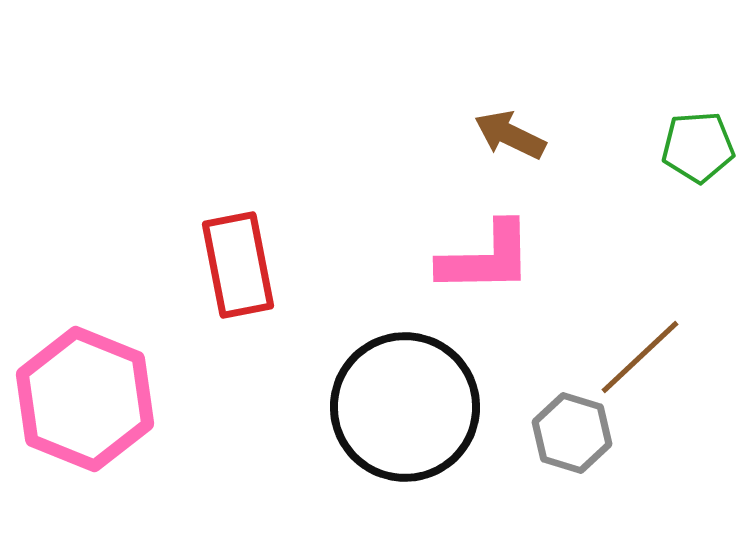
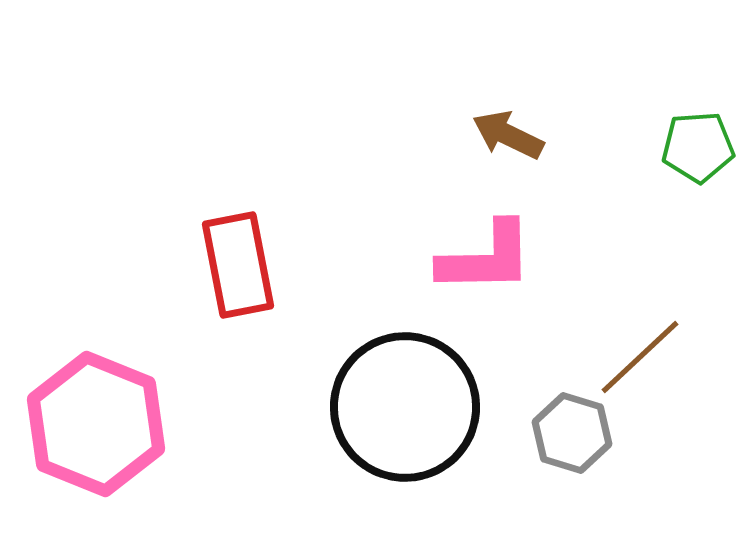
brown arrow: moved 2 px left
pink hexagon: moved 11 px right, 25 px down
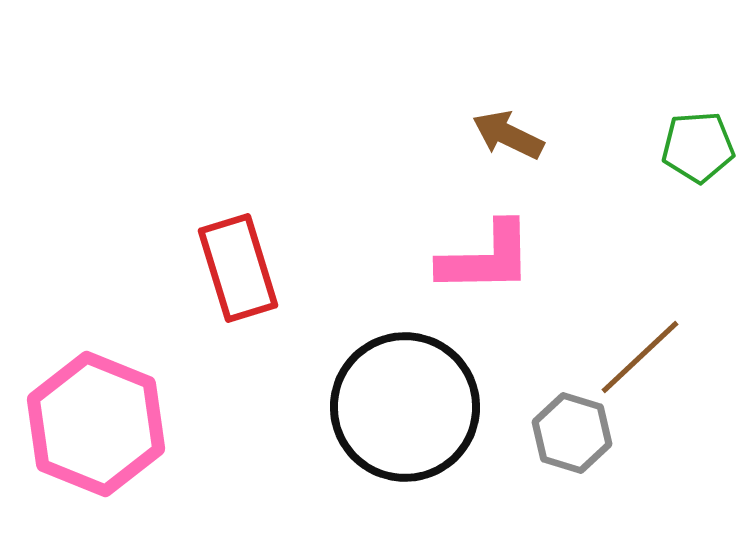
red rectangle: moved 3 px down; rotated 6 degrees counterclockwise
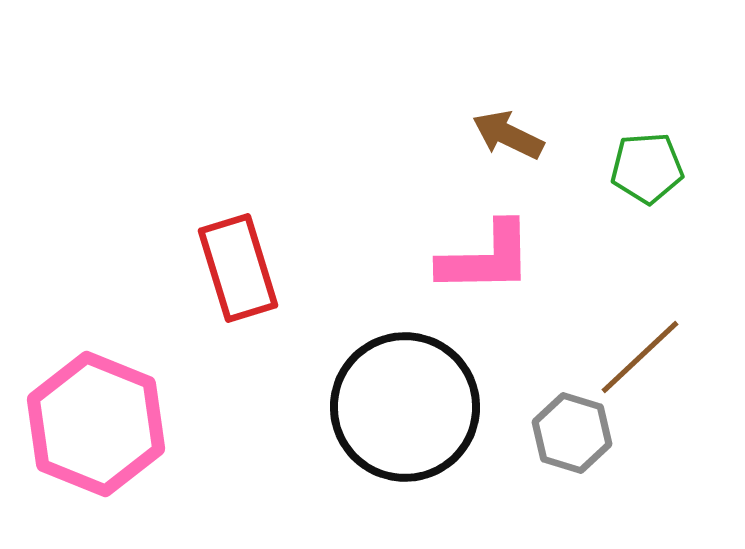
green pentagon: moved 51 px left, 21 px down
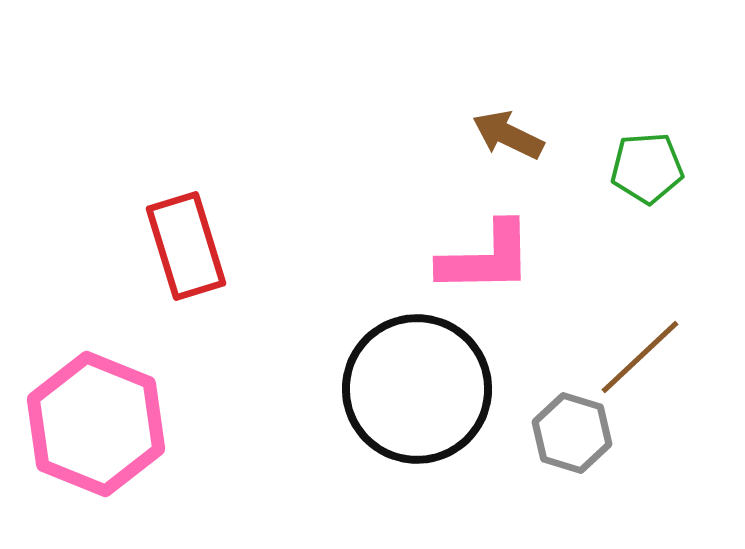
red rectangle: moved 52 px left, 22 px up
black circle: moved 12 px right, 18 px up
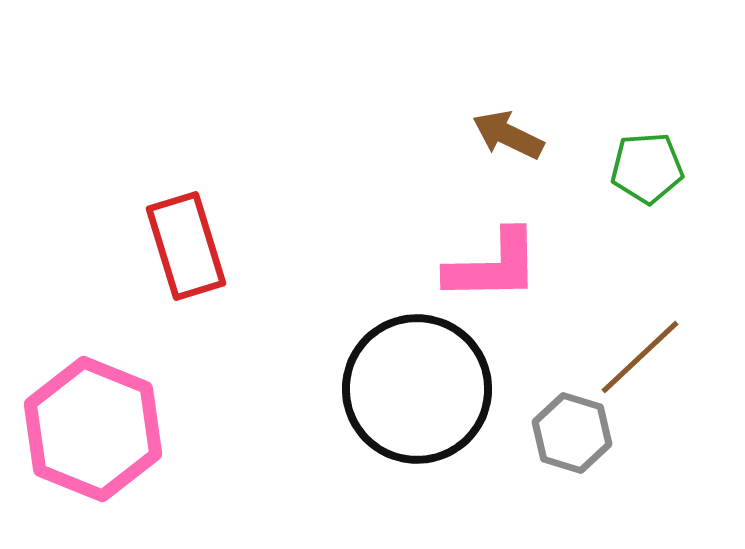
pink L-shape: moved 7 px right, 8 px down
pink hexagon: moved 3 px left, 5 px down
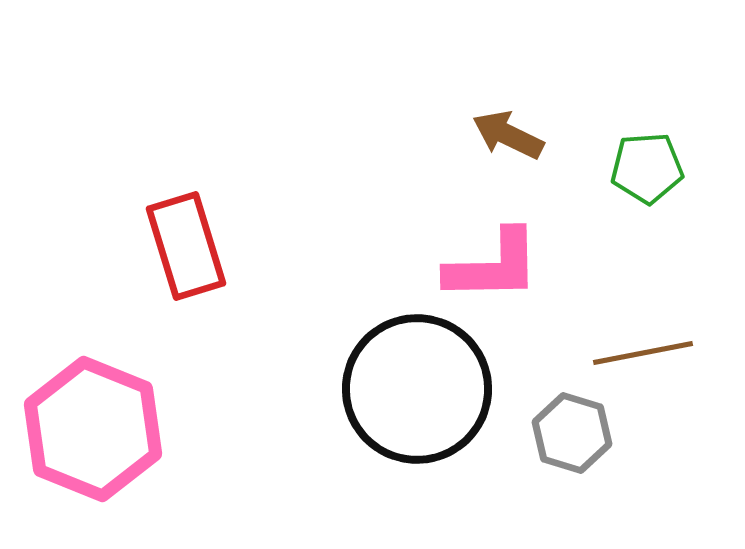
brown line: moved 3 px right, 4 px up; rotated 32 degrees clockwise
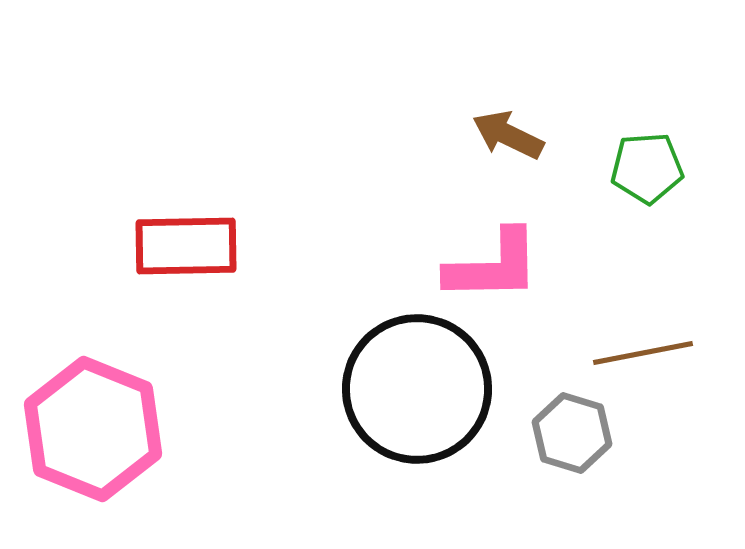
red rectangle: rotated 74 degrees counterclockwise
